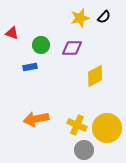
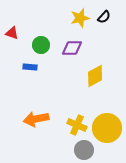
blue rectangle: rotated 16 degrees clockwise
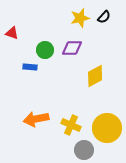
green circle: moved 4 px right, 5 px down
yellow cross: moved 6 px left
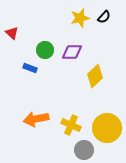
red triangle: rotated 24 degrees clockwise
purple diamond: moved 4 px down
blue rectangle: moved 1 px down; rotated 16 degrees clockwise
yellow diamond: rotated 15 degrees counterclockwise
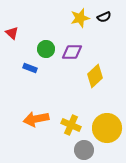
black semicircle: rotated 24 degrees clockwise
green circle: moved 1 px right, 1 px up
